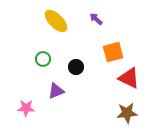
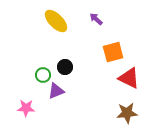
green circle: moved 16 px down
black circle: moved 11 px left
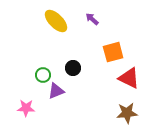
purple arrow: moved 4 px left
black circle: moved 8 px right, 1 px down
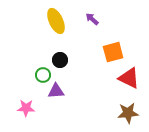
yellow ellipse: rotated 20 degrees clockwise
black circle: moved 13 px left, 8 px up
purple triangle: rotated 18 degrees clockwise
brown star: moved 1 px right
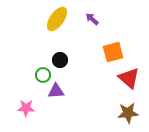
yellow ellipse: moved 1 px right, 2 px up; rotated 60 degrees clockwise
red triangle: rotated 15 degrees clockwise
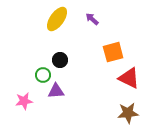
red triangle: rotated 15 degrees counterclockwise
pink star: moved 2 px left, 7 px up; rotated 12 degrees counterclockwise
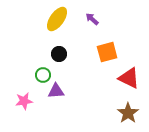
orange square: moved 6 px left
black circle: moved 1 px left, 6 px up
brown star: rotated 30 degrees counterclockwise
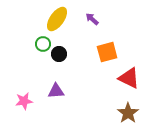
green circle: moved 31 px up
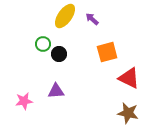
yellow ellipse: moved 8 px right, 3 px up
brown star: rotated 25 degrees counterclockwise
